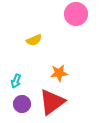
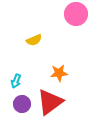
red triangle: moved 2 px left
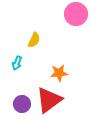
yellow semicircle: rotated 42 degrees counterclockwise
cyan arrow: moved 1 px right, 18 px up
red triangle: moved 1 px left, 2 px up
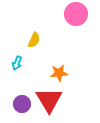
red triangle: rotated 24 degrees counterclockwise
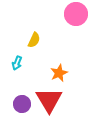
orange star: rotated 18 degrees counterclockwise
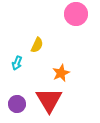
yellow semicircle: moved 3 px right, 5 px down
orange star: moved 2 px right
purple circle: moved 5 px left
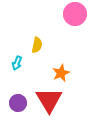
pink circle: moved 1 px left
yellow semicircle: rotated 14 degrees counterclockwise
purple circle: moved 1 px right, 1 px up
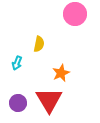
yellow semicircle: moved 2 px right, 1 px up
